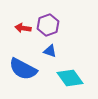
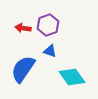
blue semicircle: rotated 96 degrees clockwise
cyan diamond: moved 2 px right, 1 px up
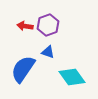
red arrow: moved 2 px right, 2 px up
blue triangle: moved 2 px left, 1 px down
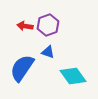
blue semicircle: moved 1 px left, 1 px up
cyan diamond: moved 1 px right, 1 px up
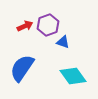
red arrow: rotated 147 degrees clockwise
blue triangle: moved 15 px right, 10 px up
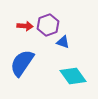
red arrow: rotated 28 degrees clockwise
blue semicircle: moved 5 px up
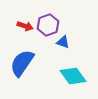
red arrow: rotated 14 degrees clockwise
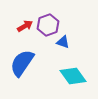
red arrow: rotated 49 degrees counterclockwise
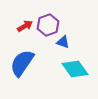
cyan diamond: moved 2 px right, 7 px up
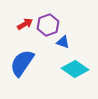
red arrow: moved 2 px up
cyan diamond: rotated 20 degrees counterclockwise
